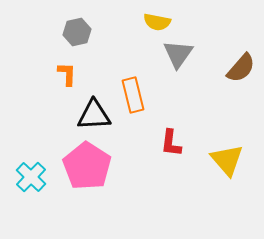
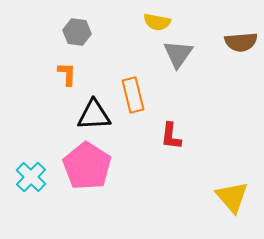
gray hexagon: rotated 20 degrees clockwise
brown semicircle: moved 26 px up; rotated 44 degrees clockwise
red L-shape: moved 7 px up
yellow triangle: moved 5 px right, 37 px down
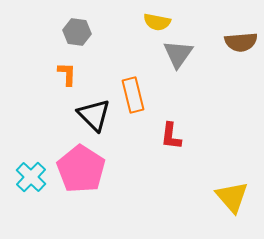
black triangle: rotated 48 degrees clockwise
pink pentagon: moved 6 px left, 3 px down
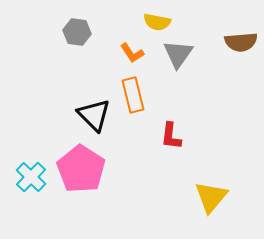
orange L-shape: moved 65 px right, 21 px up; rotated 145 degrees clockwise
yellow triangle: moved 21 px left; rotated 21 degrees clockwise
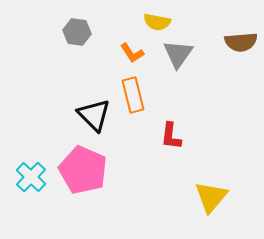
pink pentagon: moved 2 px right, 1 px down; rotated 9 degrees counterclockwise
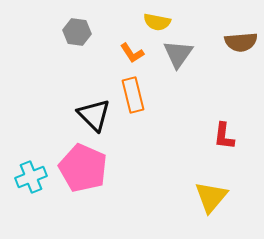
red L-shape: moved 53 px right
pink pentagon: moved 2 px up
cyan cross: rotated 24 degrees clockwise
